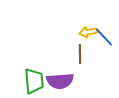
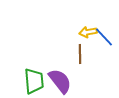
purple semicircle: rotated 124 degrees counterclockwise
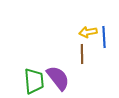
blue line: rotated 40 degrees clockwise
brown line: moved 2 px right
purple semicircle: moved 2 px left, 3 px up
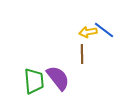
blue line: moved 7 px up; rotated 50 degrees counterclockwise
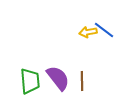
brown line: moved 27 px down
green trapezoid: moved 4 px left
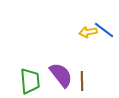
purple semicircle: moved 3 px right, 3 px up
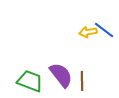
green trapezoid: rotated 64 degrees counterclockwise
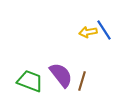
blue line: rotated 20 degrees clockwise
brown line: rotated 18 degrees clockwise
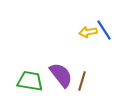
green trapezoid: rotated 12 degrees counterclockwise
